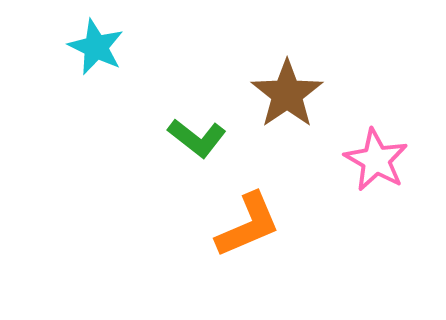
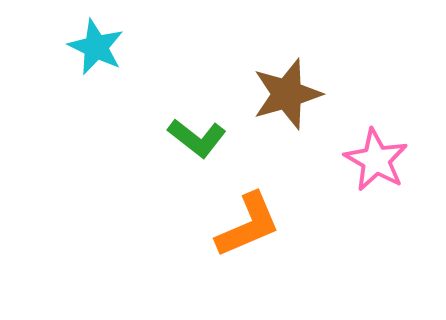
brown star: rotated 18 degrees clockwise
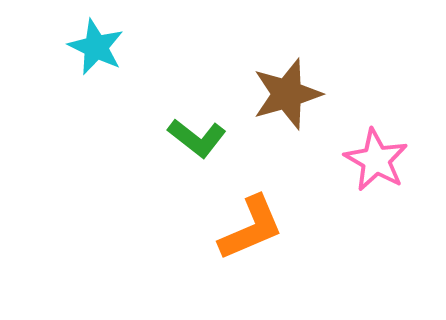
orange L-shape: moved 3 px right, 3 px down
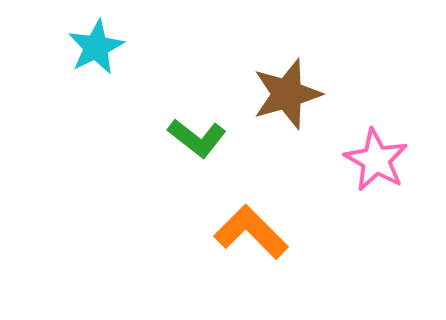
cyan star: rotated 20 degrees clockwise
orange L-shape: moved 4 px down; rotated 112 degrees counterclockwise
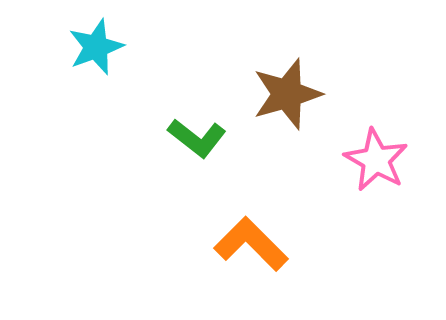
cyan star: rotated 6 degrees clockwise
orange L-shape: moved 12 px down
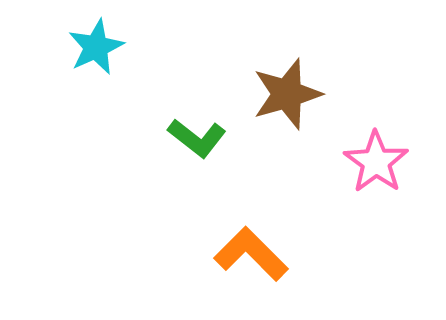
cyan star: rotated 4 degrees counterclockwise
pink star: moved 2 px down; rotated 6 degrees clockwise
orange L-shape: moved 10 px down
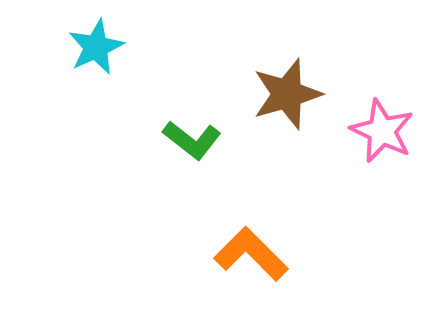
green L-shape: moved 5 px left, 2 px down
pink star: moved 6 px right, 31 px up; rotated 10 degrees counterclockwise
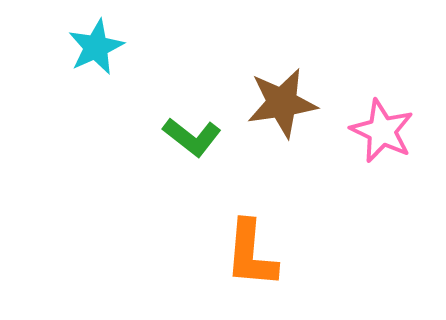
brown star: moved 5 px left, 9 px down; rotated 8 degrees clockwise
green L-shape: moved 3 px up
orange L-shape: rotated 130 degrees counterclockwise
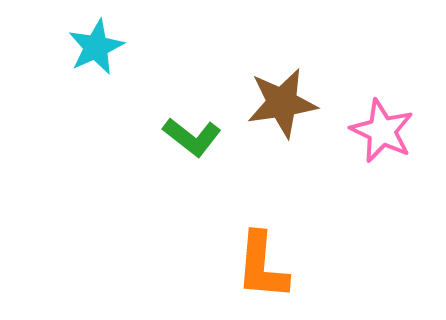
orange L-shape: moved 11 px right, 12 px down
